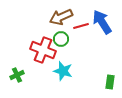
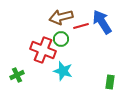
brown arrow: rotated 10 degrees clockwise
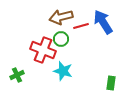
blue arrow: moved 1 px right
green rectangle: moved 1 px right, 1 px down
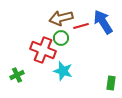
brown arrow: moved 1 px down
green circle: moved 1 px up
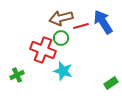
green rectangle: rotated 48 degrees clockwise
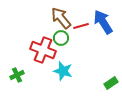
brown arrow: rotated 65 degrees clockwise
